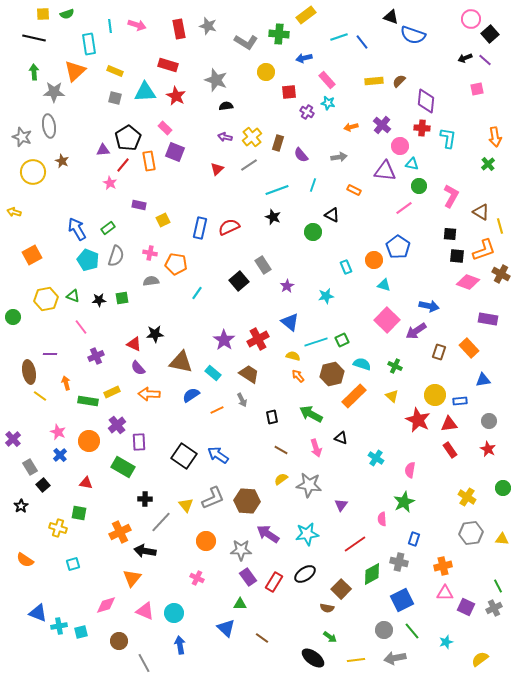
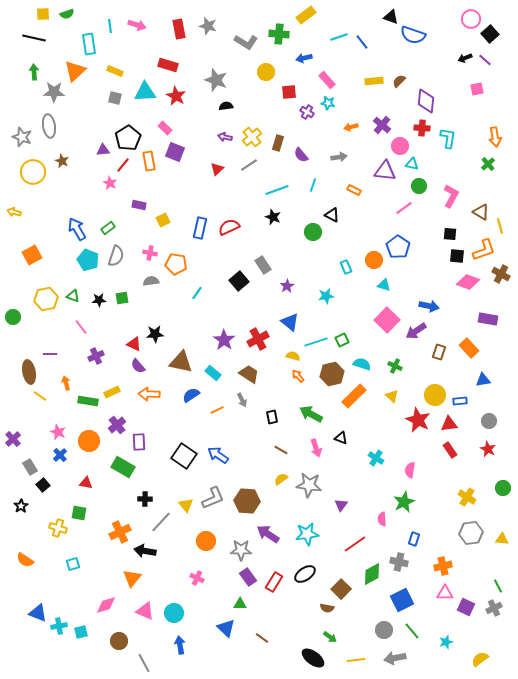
purple semicircle at (138, 368): moved 2 px up
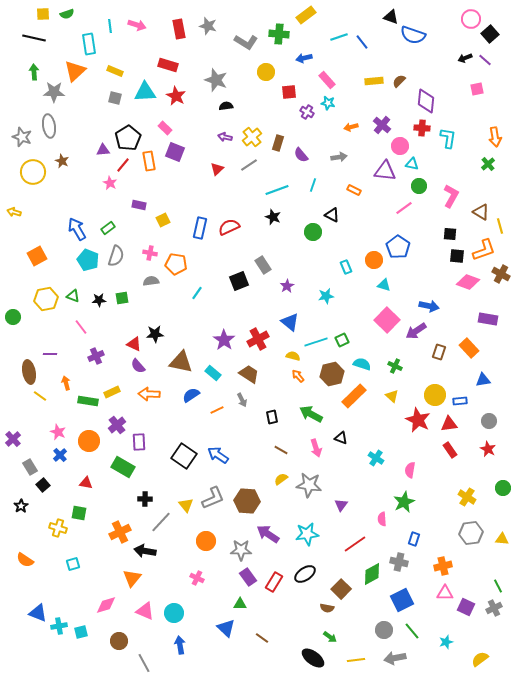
orange square at (32, 255): moved 5 px right, 1 px down
black square at (239, 281): rotated 18 degrees clockwise
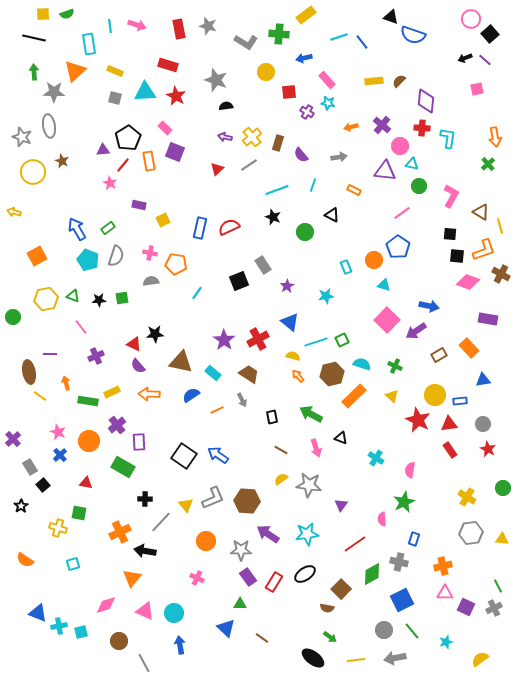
pink line at (404, 208): moved 2 px left, 5 px down
green circle at (313, 232): moved 8 px left
brown rectangle at (439, 352): moved 3 px down; rotated 42 degrees clockwise
gray circle at (489, 421): moved 6 px left, 3 px down
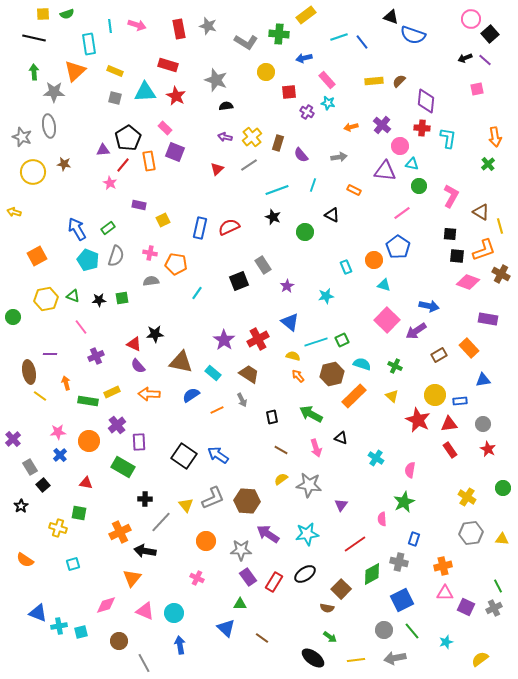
brown star at (62, 161): moved 2 px right, 3 px down; rotated 16 degrees counterclockwise
pink star at (58, 432): rotated 28 degrees counterclockwise
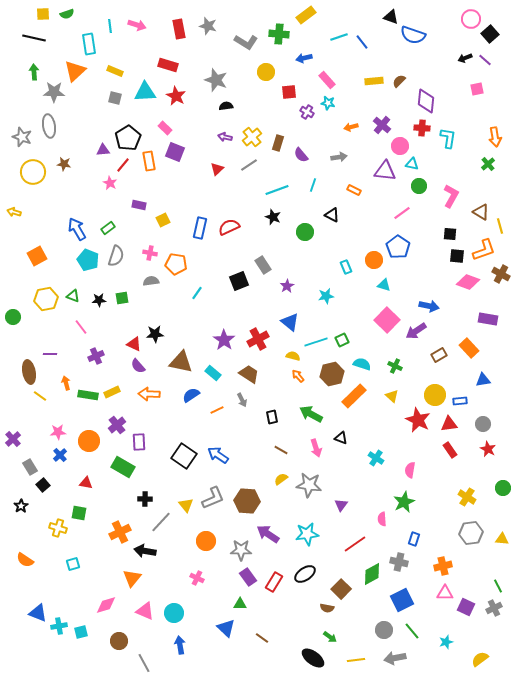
green rectangle at (88, 401): moved 6 px up
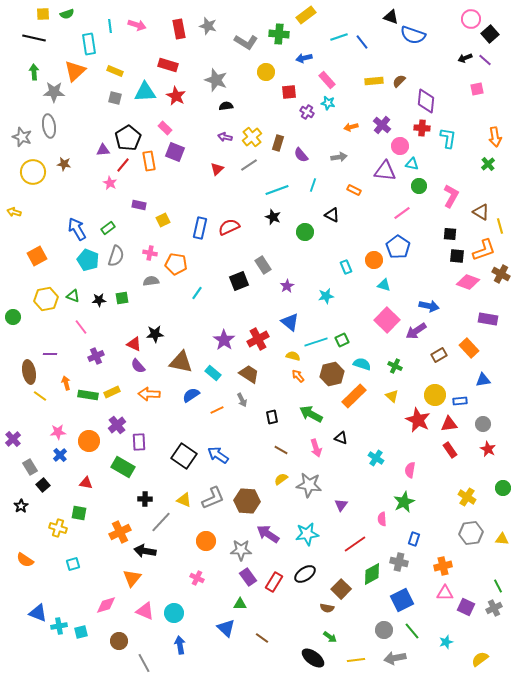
yellow triangle at (186, 505): moved 2 px left, 5 px up; rotated 28 degrees counterclockwise
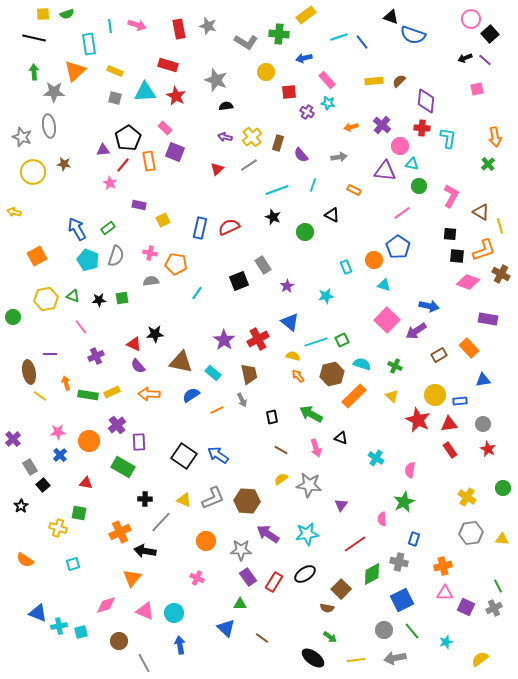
brown trapezoid at (249, 374): rotated 45 degrees clockwise
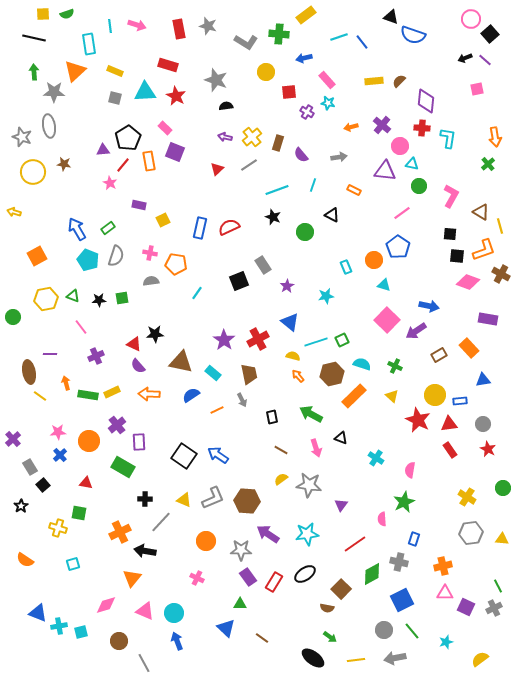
blue arrow at (180, 645): moved 3 px left, 4 px up; rotated 12 degrees counterclockwise
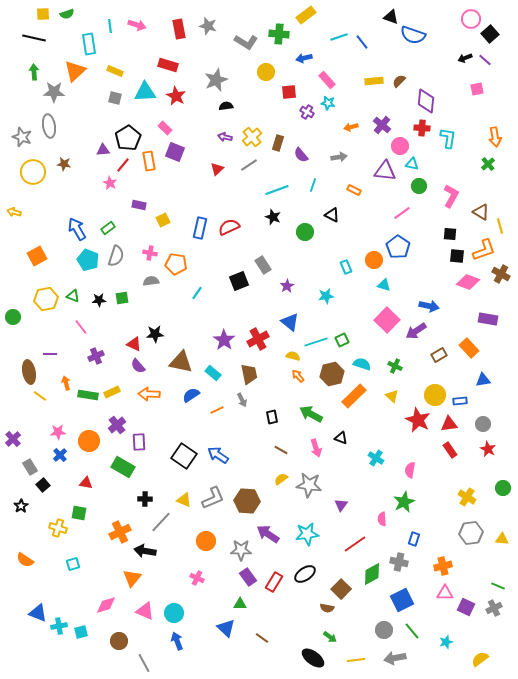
gray star at (216, 80): rotated 30 degrees clockwise
green line at (498, 586): rotated 40 degrees counterclockwise
